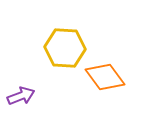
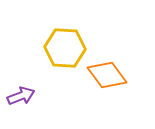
orange diamond: moved 2 px right, 2 px up
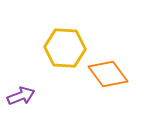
orange diamond: moved 1 px right, 1 px up
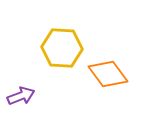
yellow hexagon: moved 3 px left
